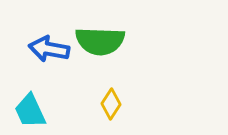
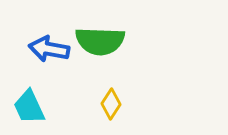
cyan trapezoid: moved 1 px left, 4 px up
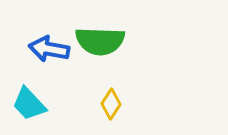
cyan trapezoid: moved 3 px up; rotated 18 degrees counterclockwise
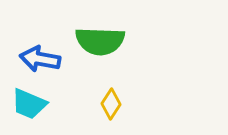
blue arrow: moved 9 px left, 10 px down
cyan trapezoid: rotated 24 degrees counterclockwise
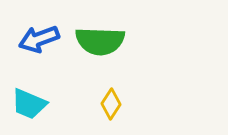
blue arrow: moved 1 px left, 20 px up; rotated 30 degrees counterclockwise
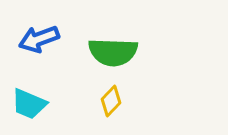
green semicircle: moved 13 px right, 11 px down
yellow diamond: moved 3 px up; rotated 12 degrees clockwise
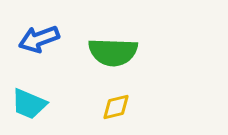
yellow diamond: moved 5 px right, 6 px down; rotated 32 degrees clockwise
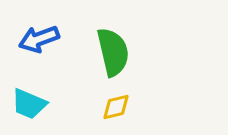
green semicircle: rotated 105 degrees counterclockwise
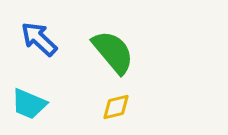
blue arrow: rotated 63 degrees clockwise
green semicircle: rotated 27 degrees counterclockwise
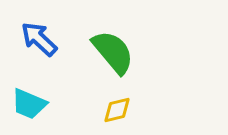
yellow diamond: moved 1 px right, 3 px down
